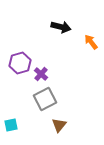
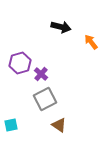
brown triangle: rotated 35 degrees counterclockwise
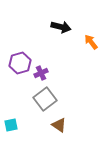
purple cross: moved 1 px up; rotated 24 degrees clockwise
gray square: rotated 10 degrees counterclockwise
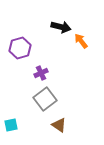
orange arrow: moved 10 px left, 1 px up
purple hexagon: moved 15 px up
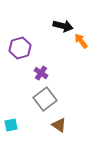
black arrow: moved 2 px right, 1 px up
purple cross: rotated 32 degrees counterclockwise
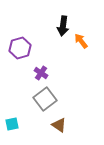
black arrow: rotated 84 degrees clockwise
cyan square: moved 1 px right, 1 px up
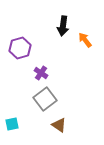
orange arrow: moved 4 px right, 1 px up
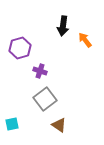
purple cross: moved 1 px left, 2 px up; rotated 16 degrees counterclockwise
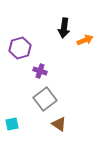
black arrow: moved 1 px right, 2 px down
orange arrow: rotated 105 degrees clockwise
brown triangle: moved 1 px up
